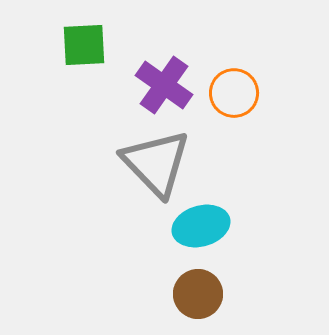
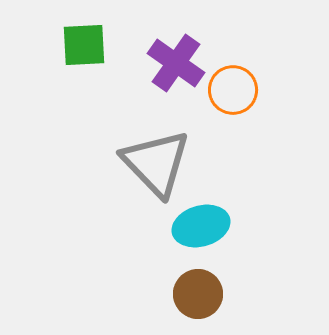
purple cross: moved 12 px right, 22 px up
orange circle: moved 1 px left, 3 px up
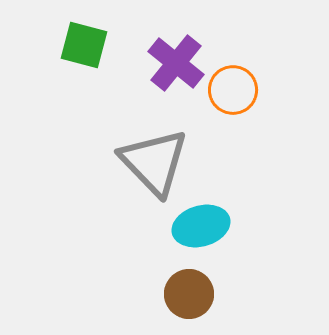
green square: rotated 18 degrees clockwise
purple cross: rotated 4 degrees clockwise
gray triangle: moved 2 px left, 1 px up
brown circle: moved 9 px left
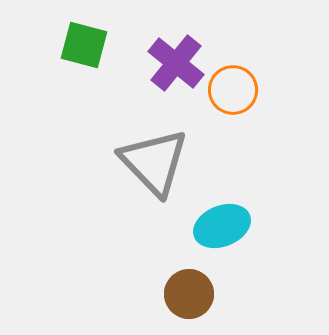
cyan ellipse: moved 21 px right; rotated 6 degrees counterclockwise
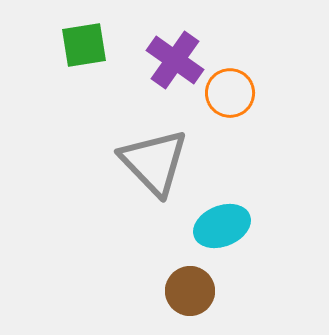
green square: rotated 24 degrees counterclockwise
purple cross: moved 1 px left, 3 px up; rotated 4 degrees counterclockwise
orange circle: moved 3 px left, 3 px down
brown circle: moved 1 px right, 3 px up
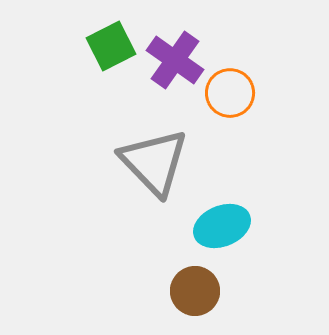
green square: moved 27 px right, 1 px down; rotated 18 degrees counterclockwise
brown circle: moved 5 px right
